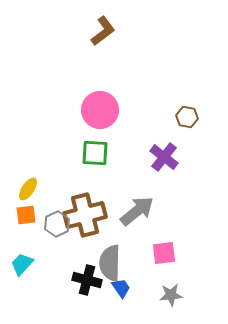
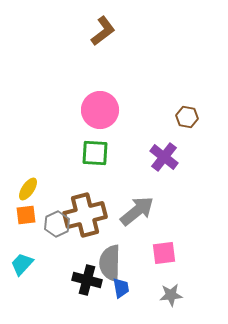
blue trapezoid: rotated 25 degrees clockwise
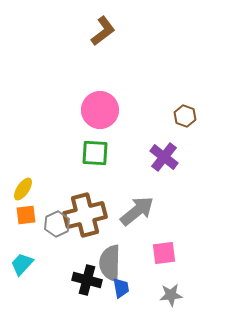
brown hexagon: moved 2 px left, 1 px up; rotated 10 degrees clockwise
yellow ellipse: moved 5 px left
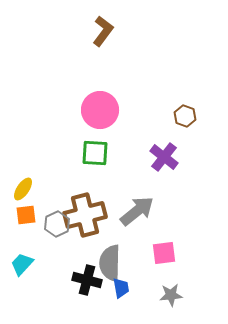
brown L-shape: rotated 16 degrees counterclockwise
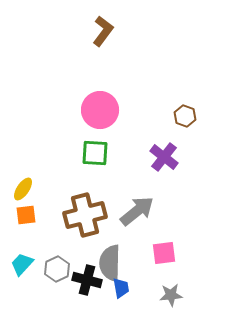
gray hexagon: moved 45 px down
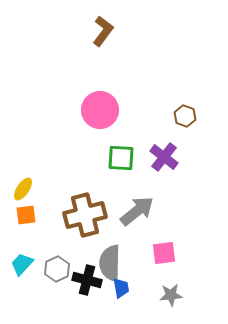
green square: moved 26 px right, 5 px down
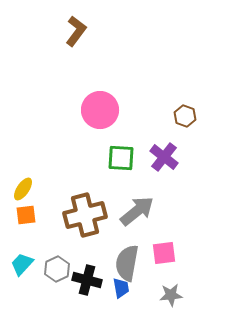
brown L-shape: moved 27 px left
gray semicircle: moved 17 px right; rotated 9 degrees clockwise
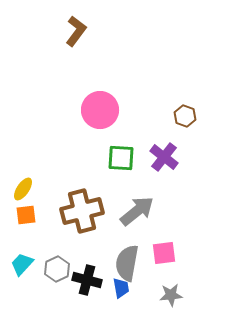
brown cross: moved 3 px left, 4 px up
